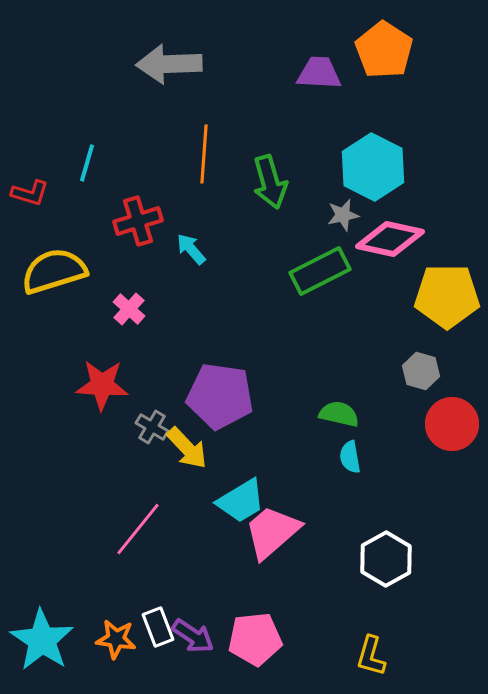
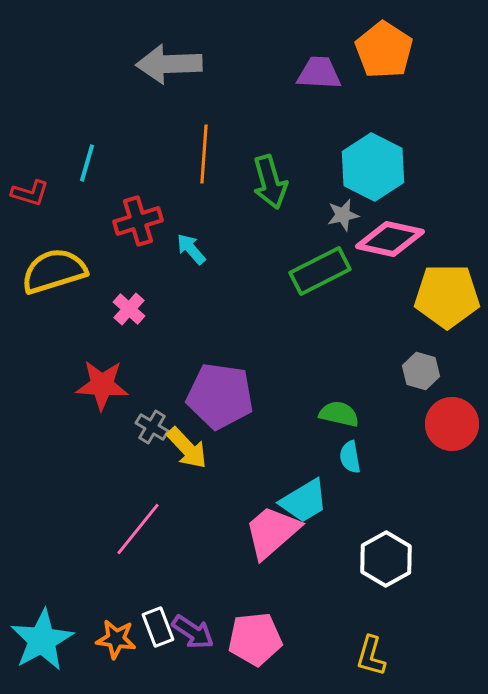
cyan trapezoid: moved 63 px right
purple arrow: moved 4 px up
cyan star: rotated 10 degrees clockwise
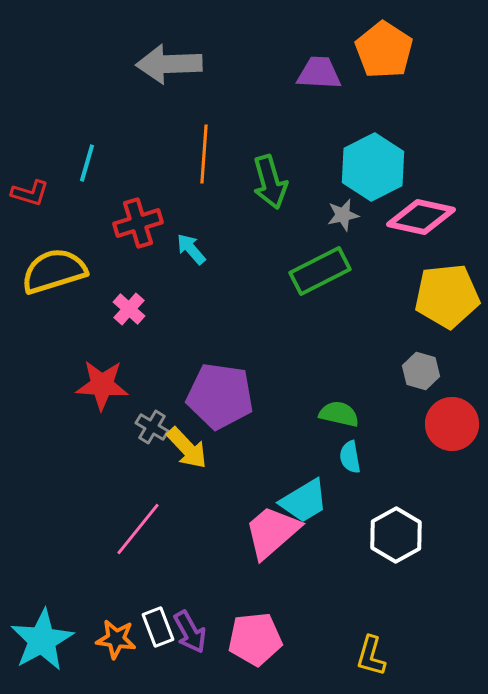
cyan hexagon: rotated 6 degrees clockwise
red cross: moved 2 px down
pink diamond: moved 31 px right, 22 px up
yellow pentagon: rotated 6 degrees counterclockwise
white hexagon: moved 10 px right, 24 px up
purple arrow: moved 3 px left; rotated 27 degrees clockwise
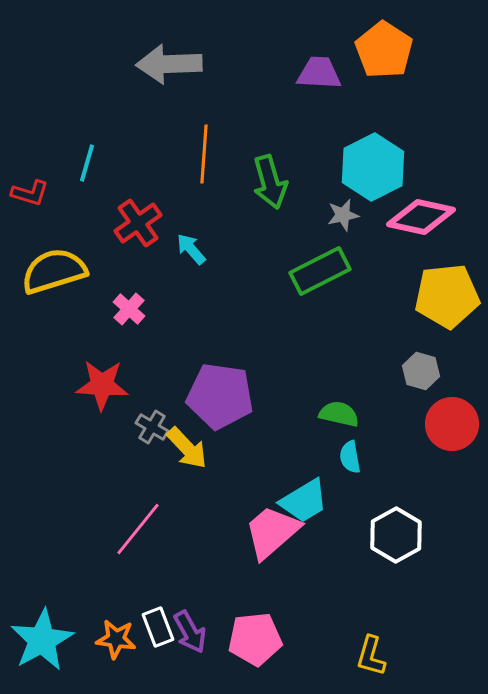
red cross: rotated 18 degrees counterclockwise
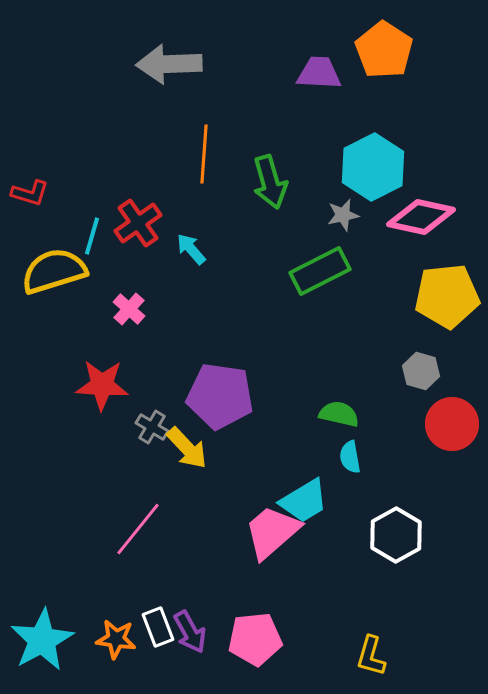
cyan line: moved 5 px right, 73 px down
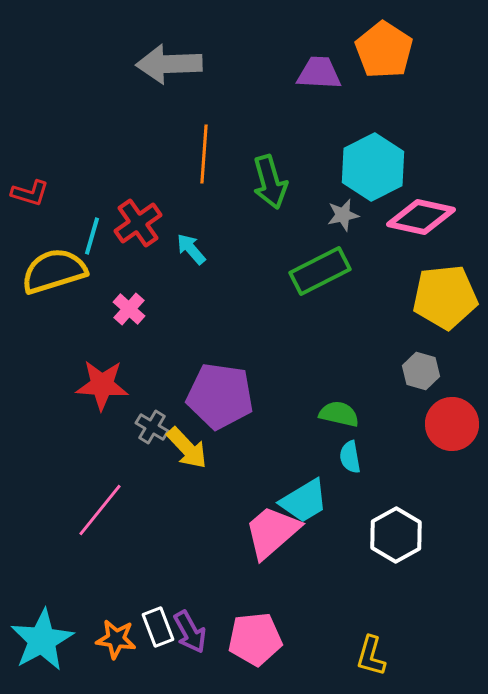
yellow pentagon: moved 2 px left, 1 px down
pink line: moved 38 px left, 19 px up
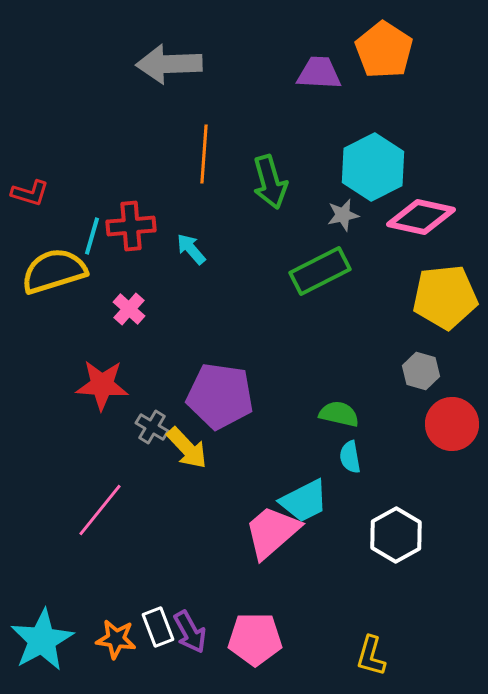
red cross: moved 7 px left, 3 px down; rotated 30 degrees clockwise
cyan trapezoid: rotated 4 degrees clockwise
pink pentagon: rotated 6 degrees clockwise
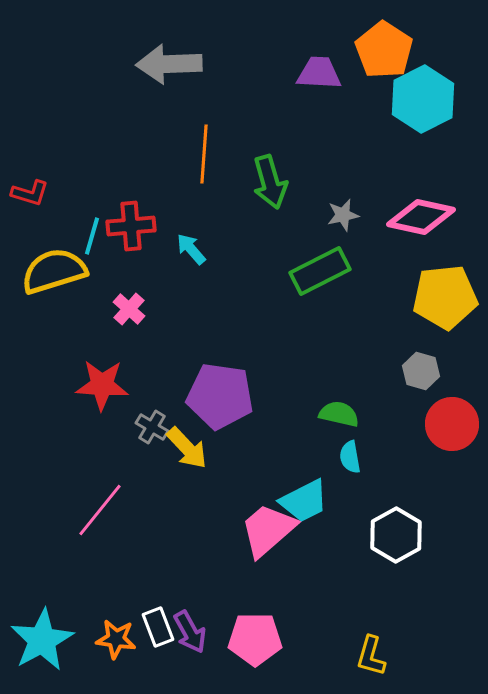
cyan hexagon: moved 50 px right, 68 px up
pink trapezoid: moved 4 px left, 2 px up
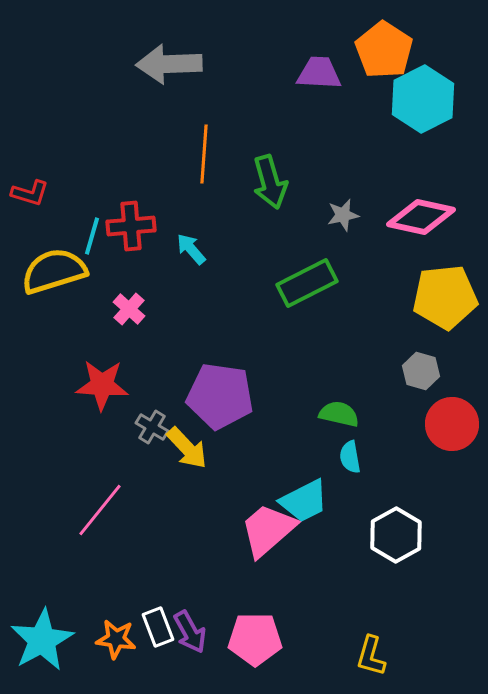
green rectangle: moved 13 px left, 12 px down
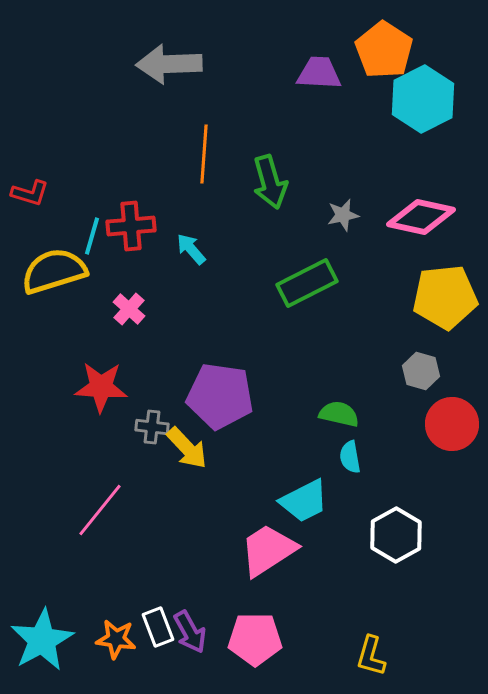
red star: moved 1 px left, 2 px down
gray cross: rotated 24 degrees counterclockwise
pink trapezoid: moved 20 px down; rotated 8 degrees clockwise
